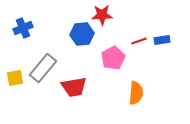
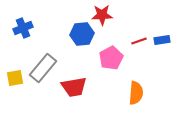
pink pentagon: moved 2 px left
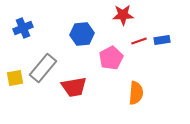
red star: moved 21 px right
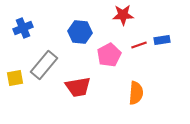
blue hexagon: moved 2 px left, 2 px up; rotated 10 degrees clockwise
red line: moved 4 px down
pink pentagon: moved 2 px left, 3 px up
gray rectangle: moved 1 px right, 3 px up
red trapezoid: moved 4 px right
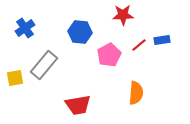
blue cross: moved 2 px right; rotated 12 degrees counterclockwise
red line: rotated 21 degrees counterclockwise
red trapezoid: moved 18 px down
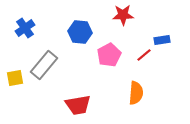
red line: moved 5 px right, 10 px down
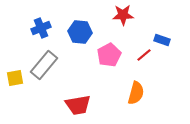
blue cross: moved 16 px right; rotated 12 degrees clockwise
blue rectangle: rotated 28 degrees clockwise
orange semicircle: rotated 10 degrees clockwise
